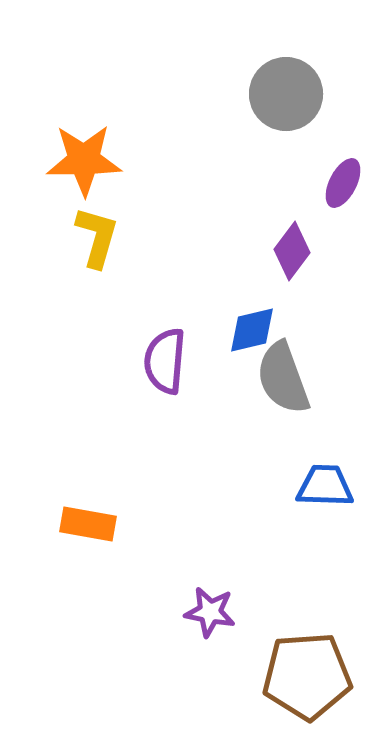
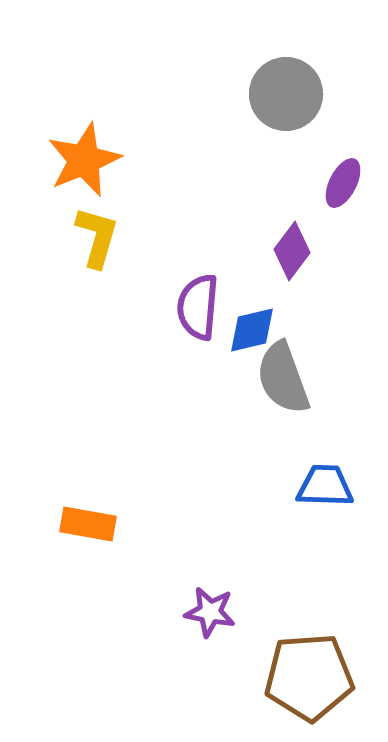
orange star: rotated 22 degrees counterclockwise
purple semicircle: moved 33 px right, 54 px up
brown pentagon: moved 2 px right, 1 px down
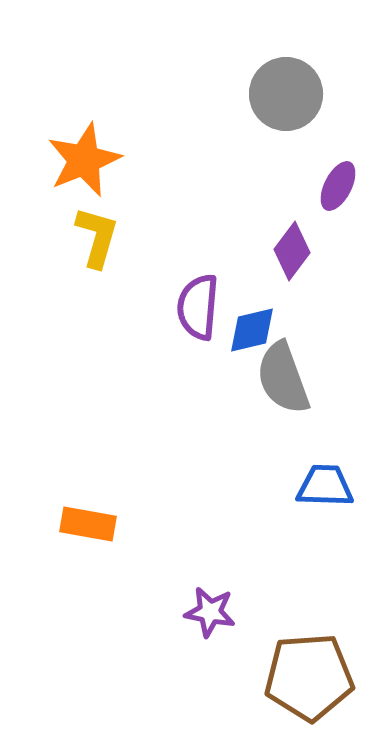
purple ellipse: moved 5 px left, 3 px down
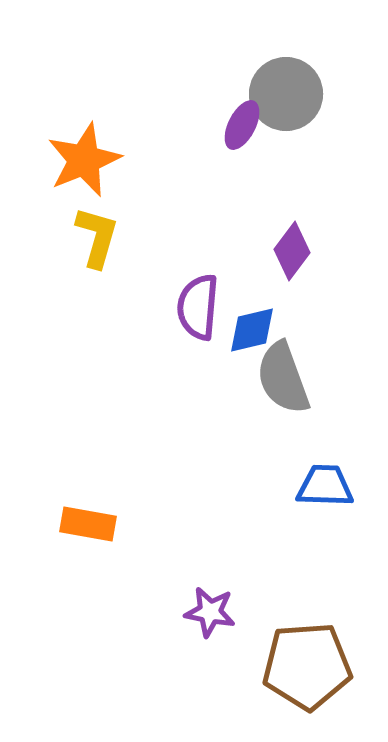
purple ellipse: moved 96 px left, 61 px up
brown pentagon: moved 2 px left, 11 px up
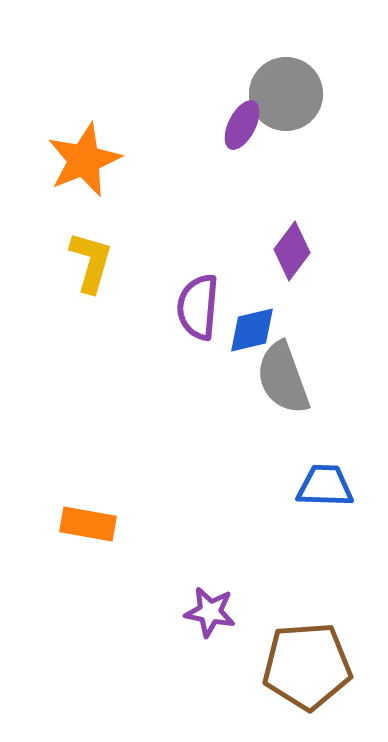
yellow L-shape: moved 6 px left, 25 px down
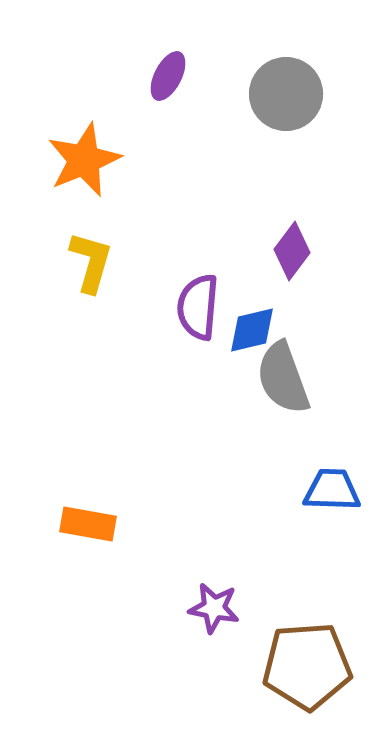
purple ellipse: moved 74 px left, 49 px up
blue trapezoid: moved 7 px right, 4 px down
purple star: moved 4 px right, 4 px up
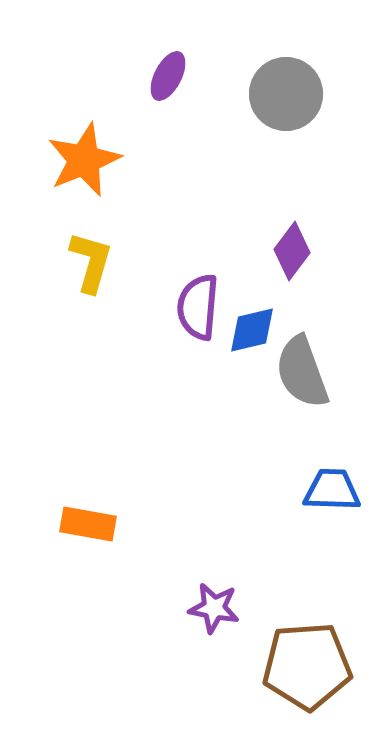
gray semicircle: moved 19 px right, 6 px up
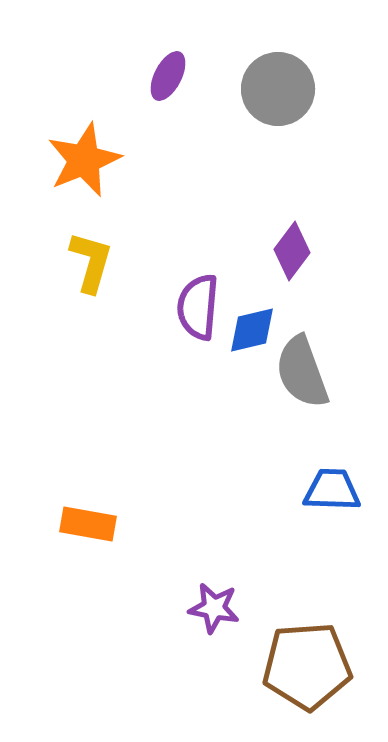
gray circle: moved 8 px left, 5 px up
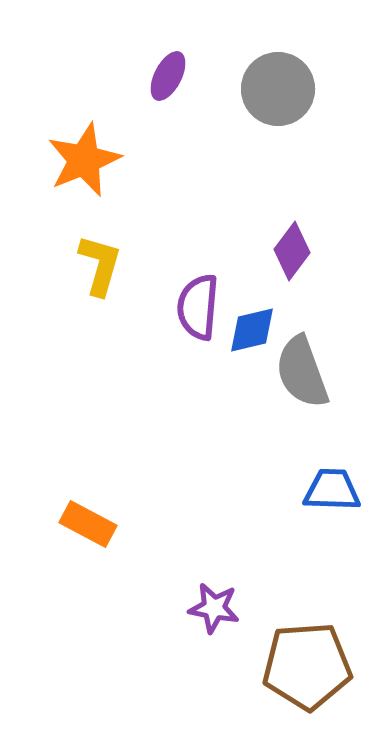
yellow L-shape: moved 9 px right, 3 px down
orange rectangle: rotated 18 degrees clockwise
